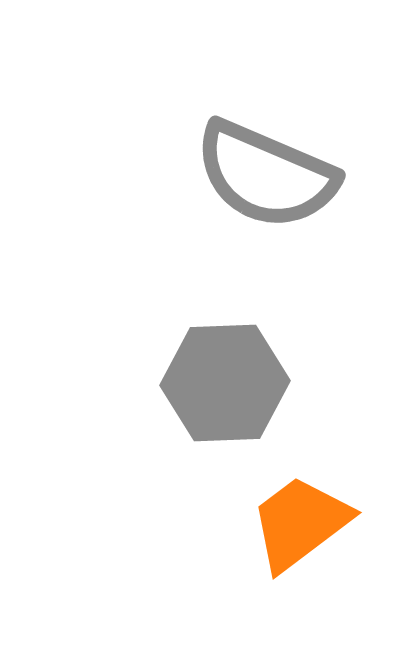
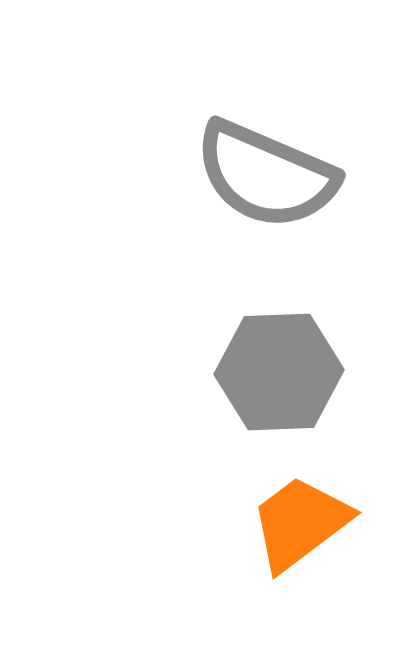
gray hexagon: moved 54 px right, 11 px up
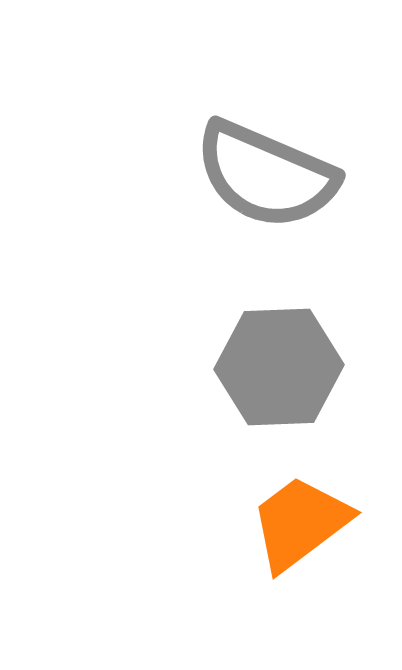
gray hexagon: moved 5 px up
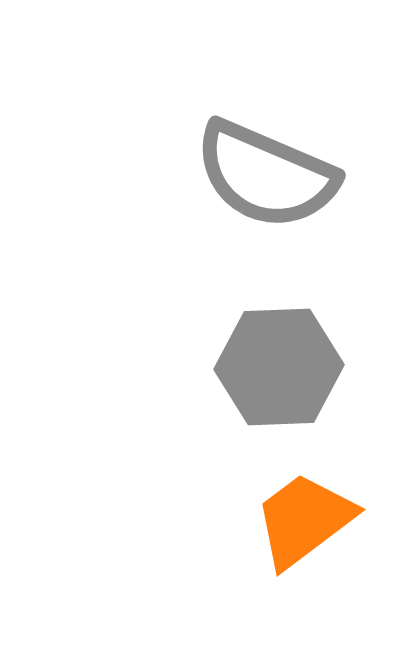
orange trapezoid: moved 4 px right, 3 px up
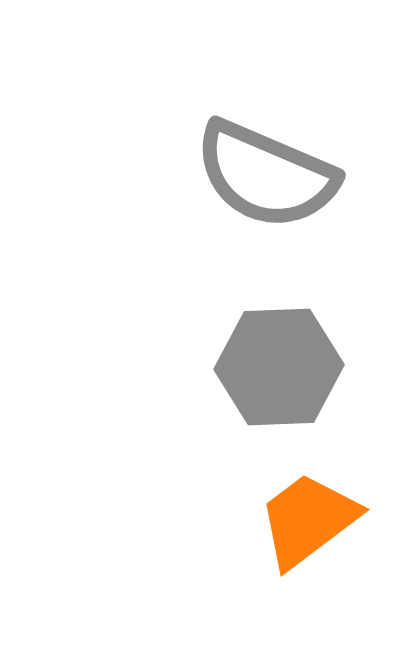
orange trapezoid: moved 4 px right
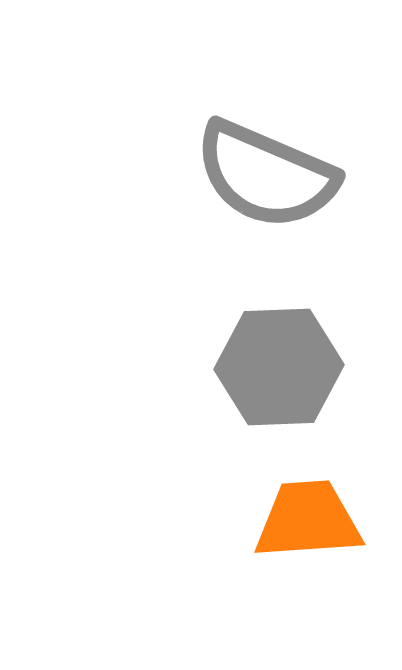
orange trapezoid: rotated 33 degrees clockwise
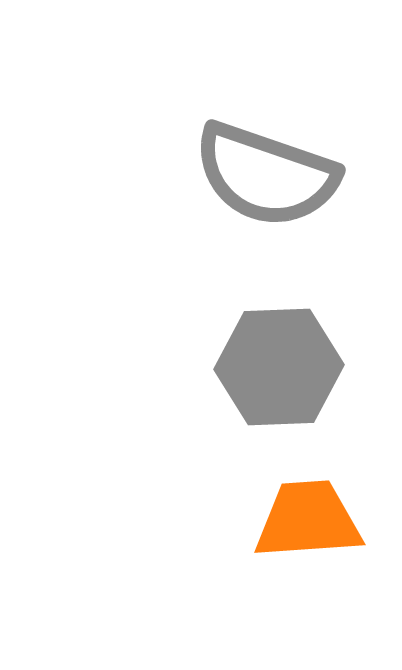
gray semicircle: rotated 4 degrees counterclockwise
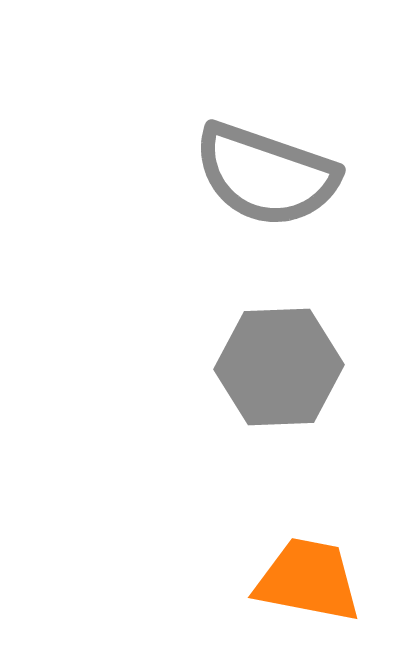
orange trapezoid: moved 60 px down; rotated 15 degrees clockwise
